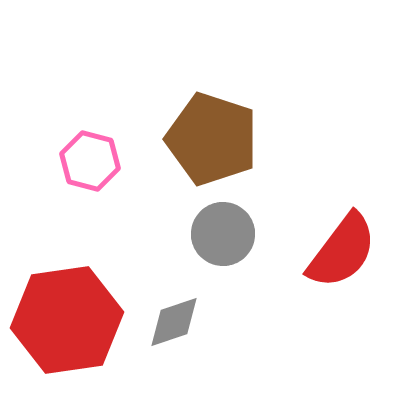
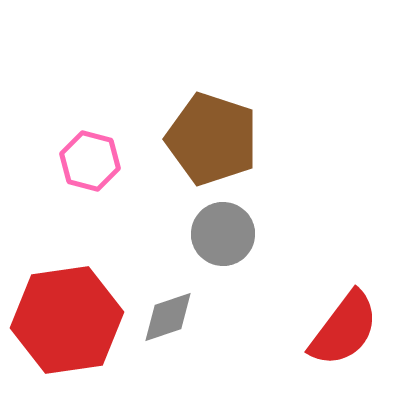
red semicircle: moved 2 px right, 78 px down
gray diamond: moved 6 px left, 5 px up
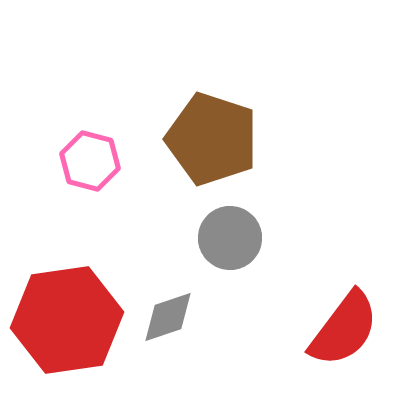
gray circle: moved 7 px right, 4 px down
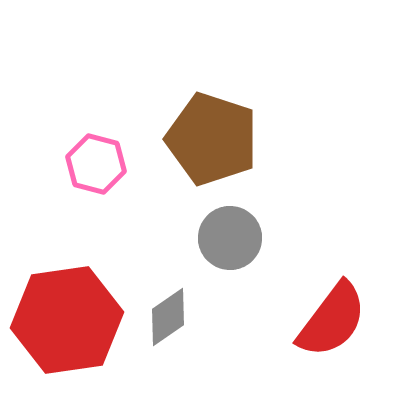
pink hexagon: moved 6 px right, 3 px down
gray diamond: rotated 16 degrees counterclockwise
red semicircle: moved 12 px left, 9 px up
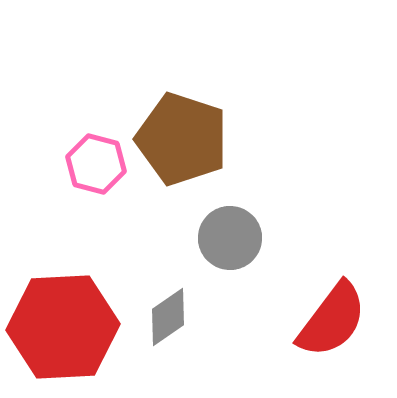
brown pentagon: moved 30 px left
red hexagon: moved 4 px left, 7 px down; rotated 5 degrees clockwise
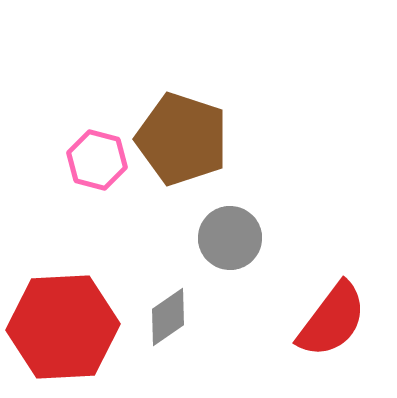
pink hexagon: moved 1 px right, 4 px up
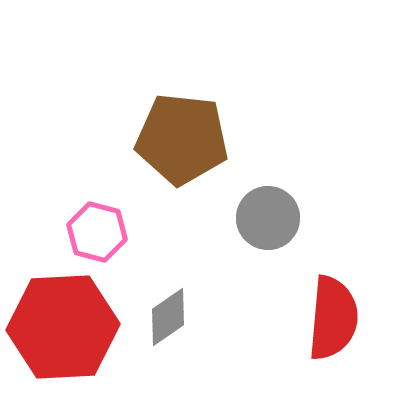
brown pentagon: rotated 12 degrees counterclockwise
pink hexagon: moved 72 px down
gray circle: moved 38 px right, 20 px up
red semicircle: moved 1 px right, 2 px up; rotated 32 degrees counterclockwise
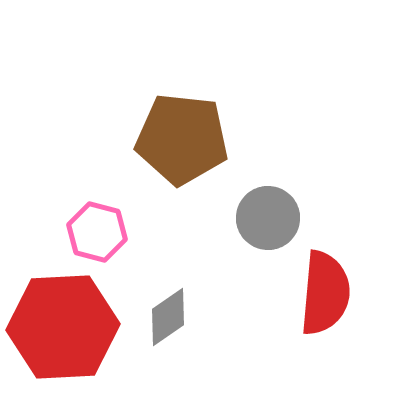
red semicircle: moved 8 px left, 25 px up
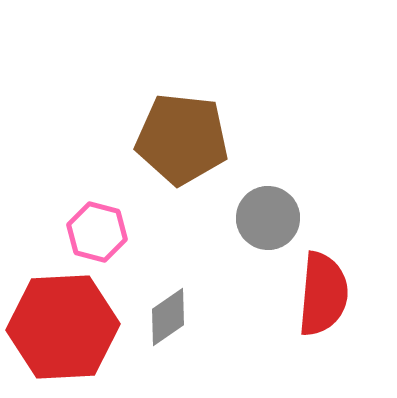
red semicircle: moved 2 px left, 1 px down
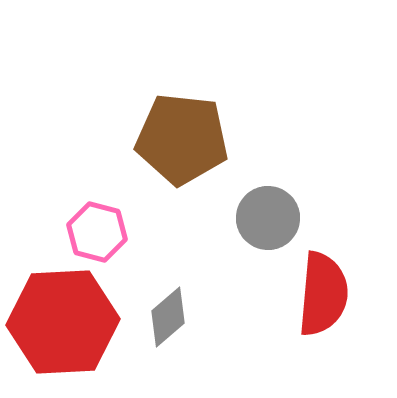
gray diamond: rotated 6 degrees counterclockwise
red hexagon: moved 5 px up
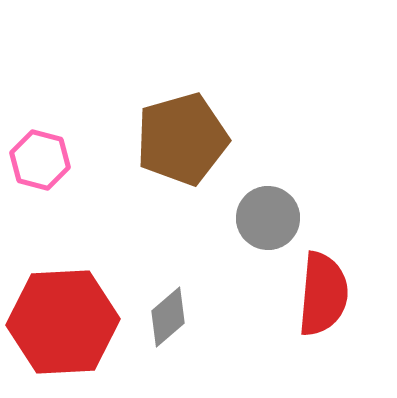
brown pentagon: rotated 22 degrees counterclockwise
pink hexagon: moved 57 px left, 72 px up
